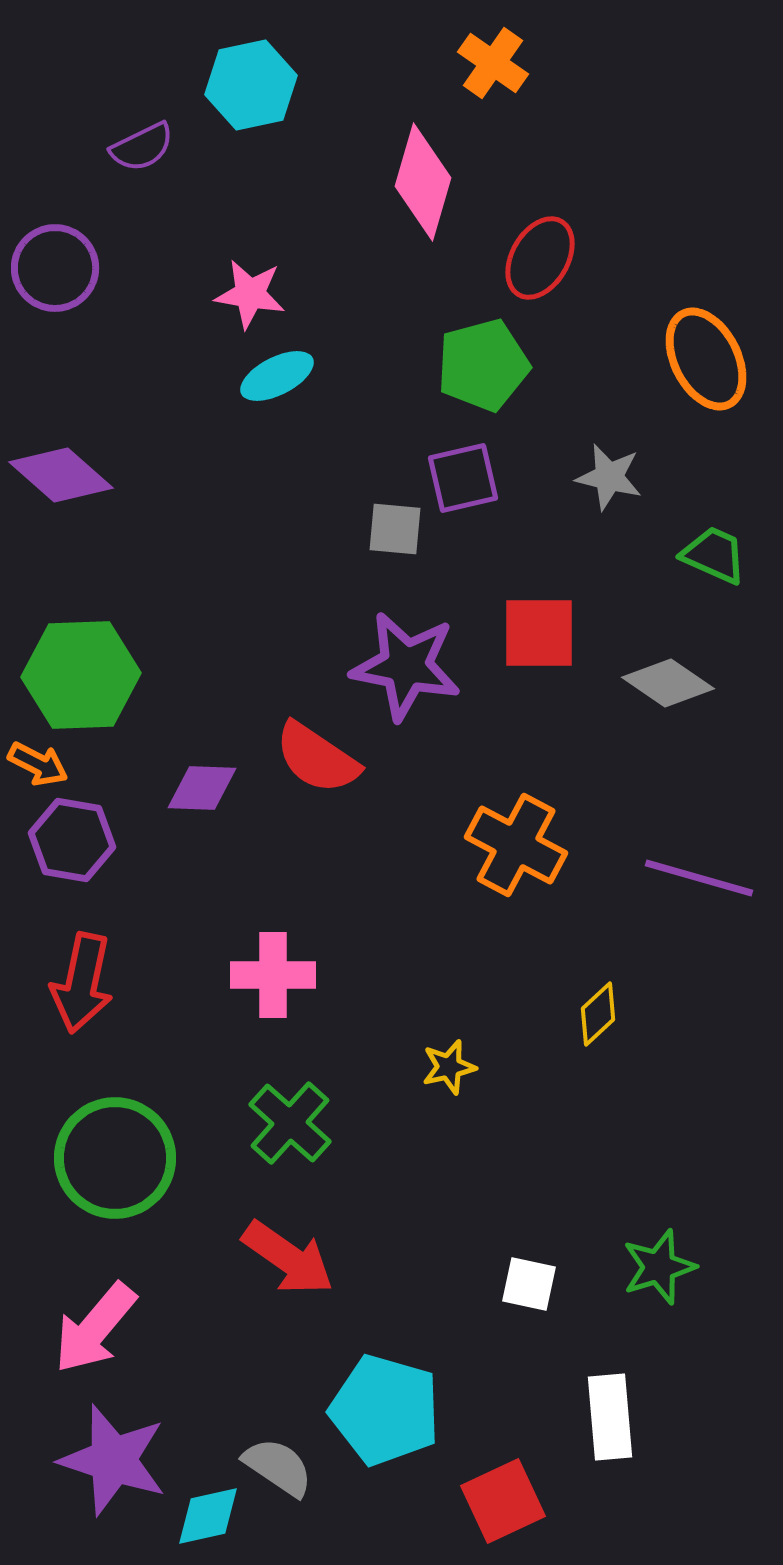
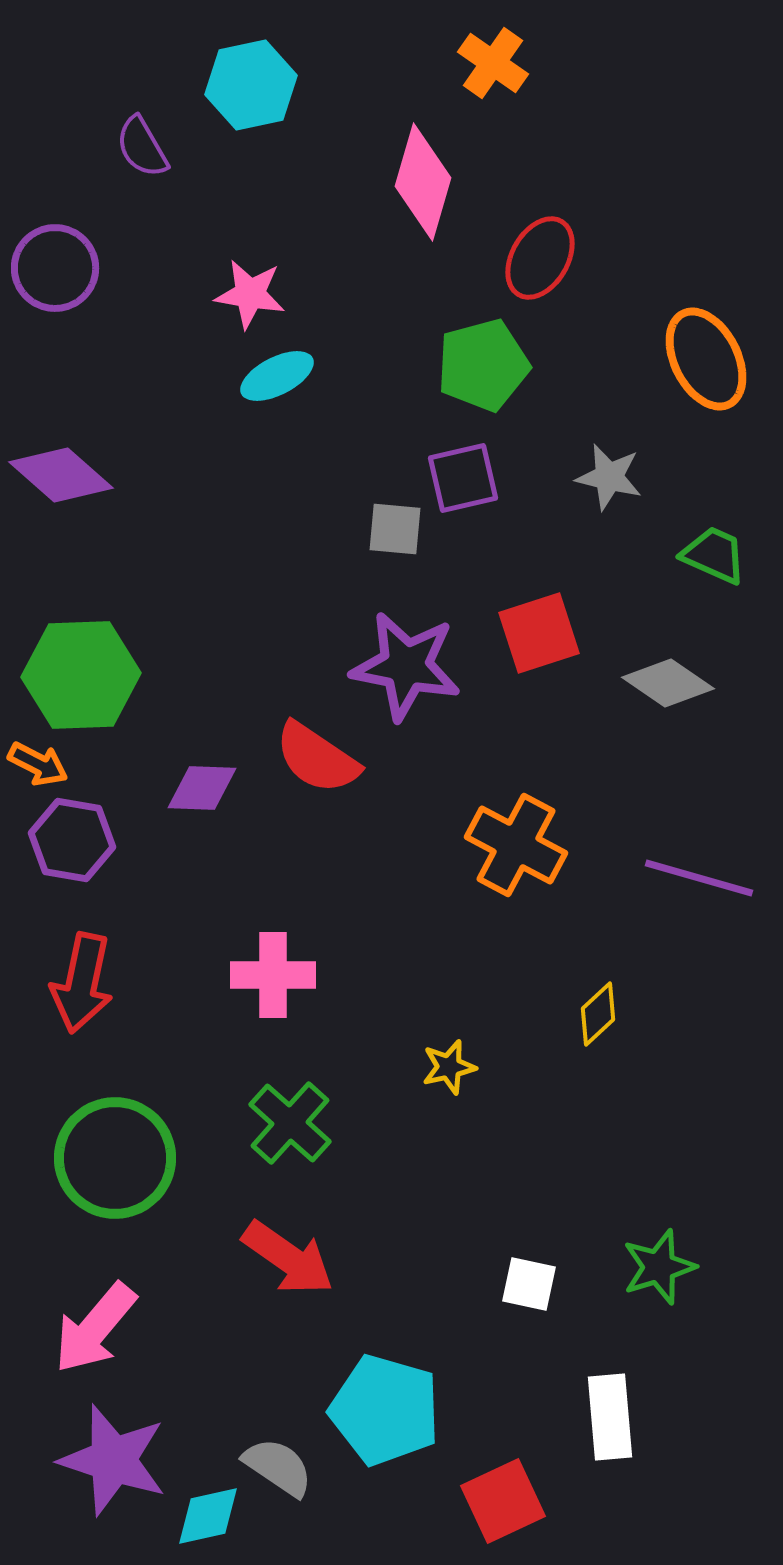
purple semicircle at (142, 147): rotated 86 degrees clockwise
red square at (539, 633): rotated 18 degrees counterclockwise
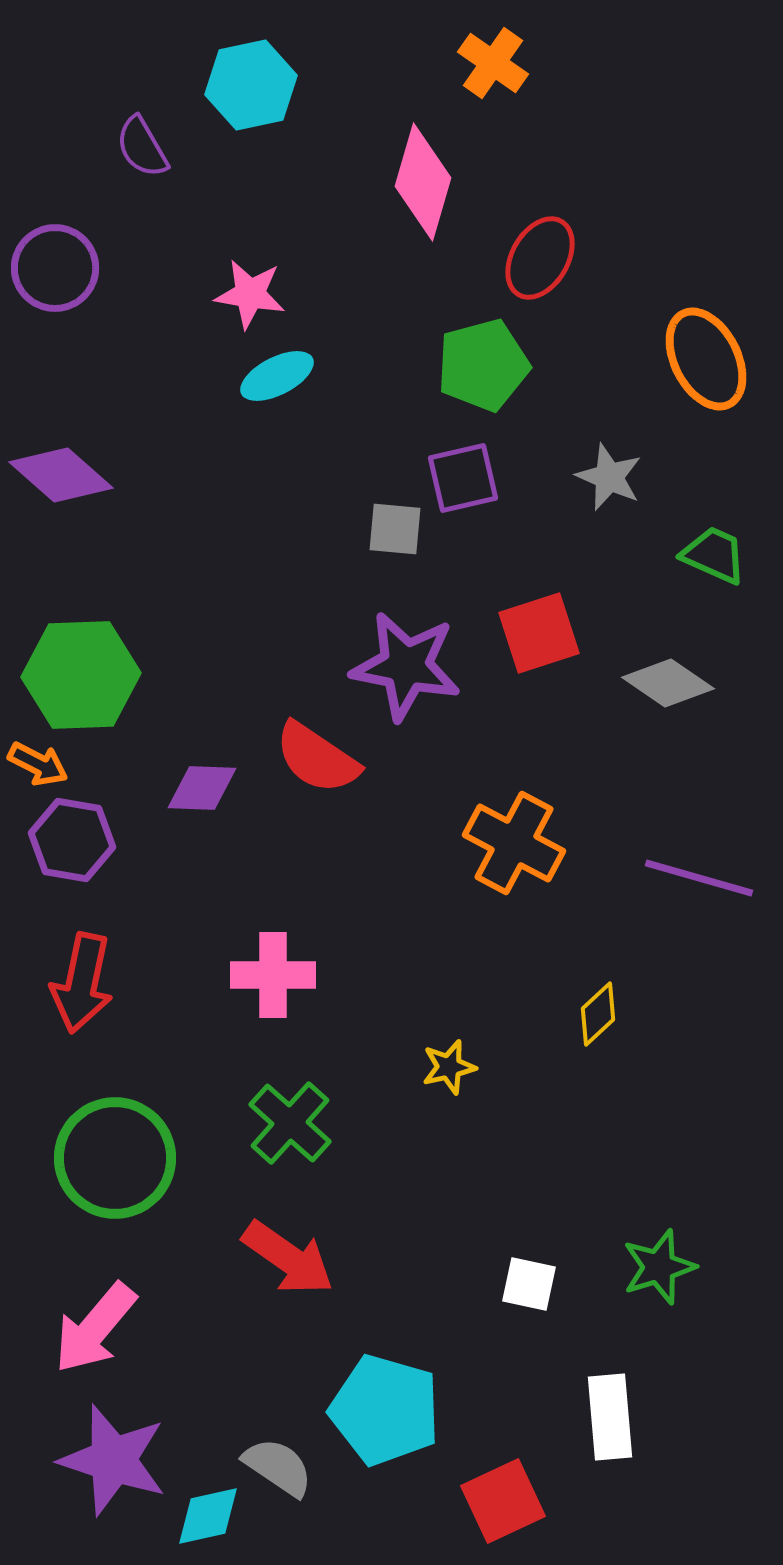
gray star at (609, 477): rotated 10 degrees clockwise
orange cross at (516, 845): moved 2 px left, 2 px up
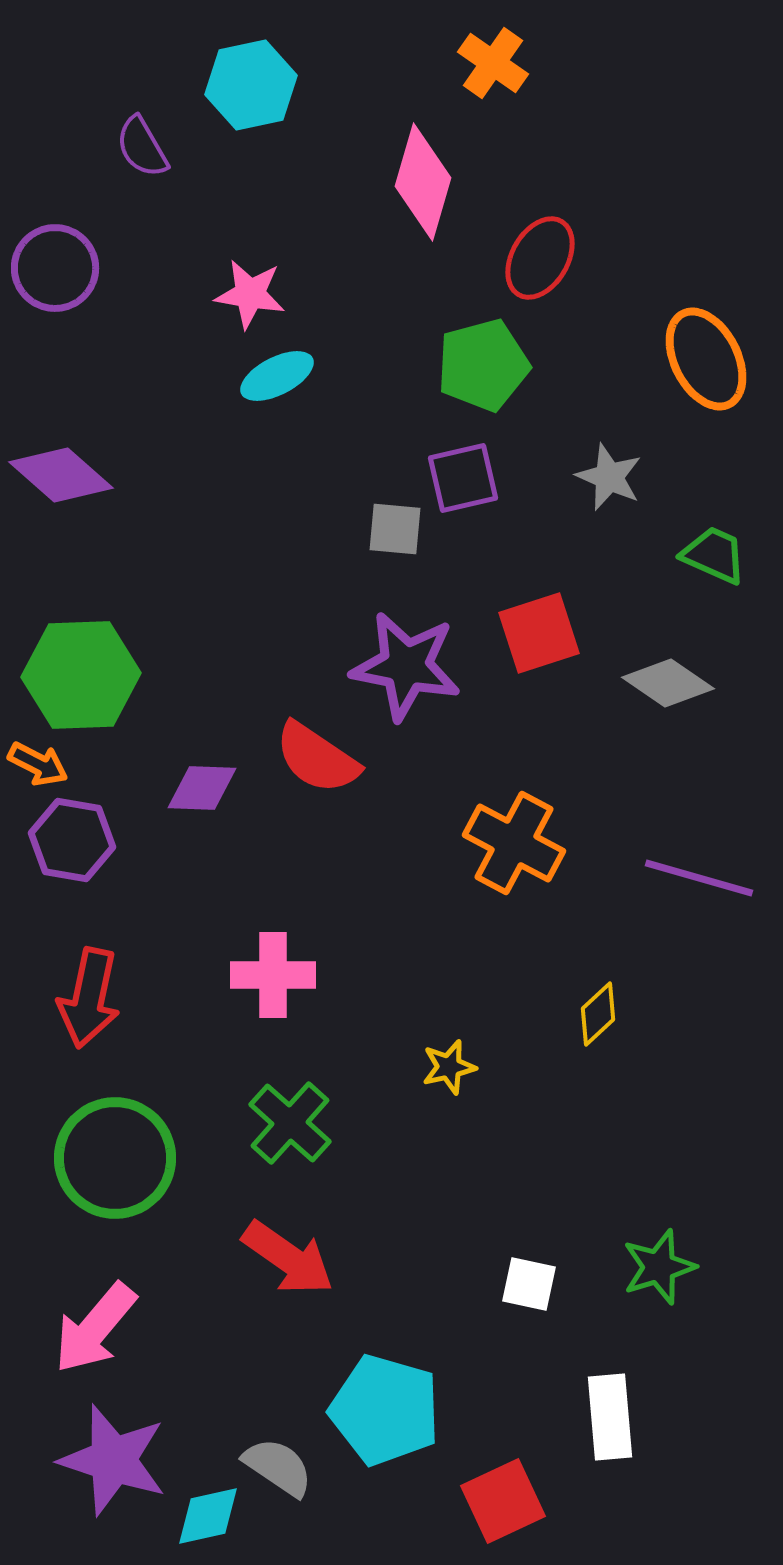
red arrow at (82, 983): moved 7 px right, 15 px down
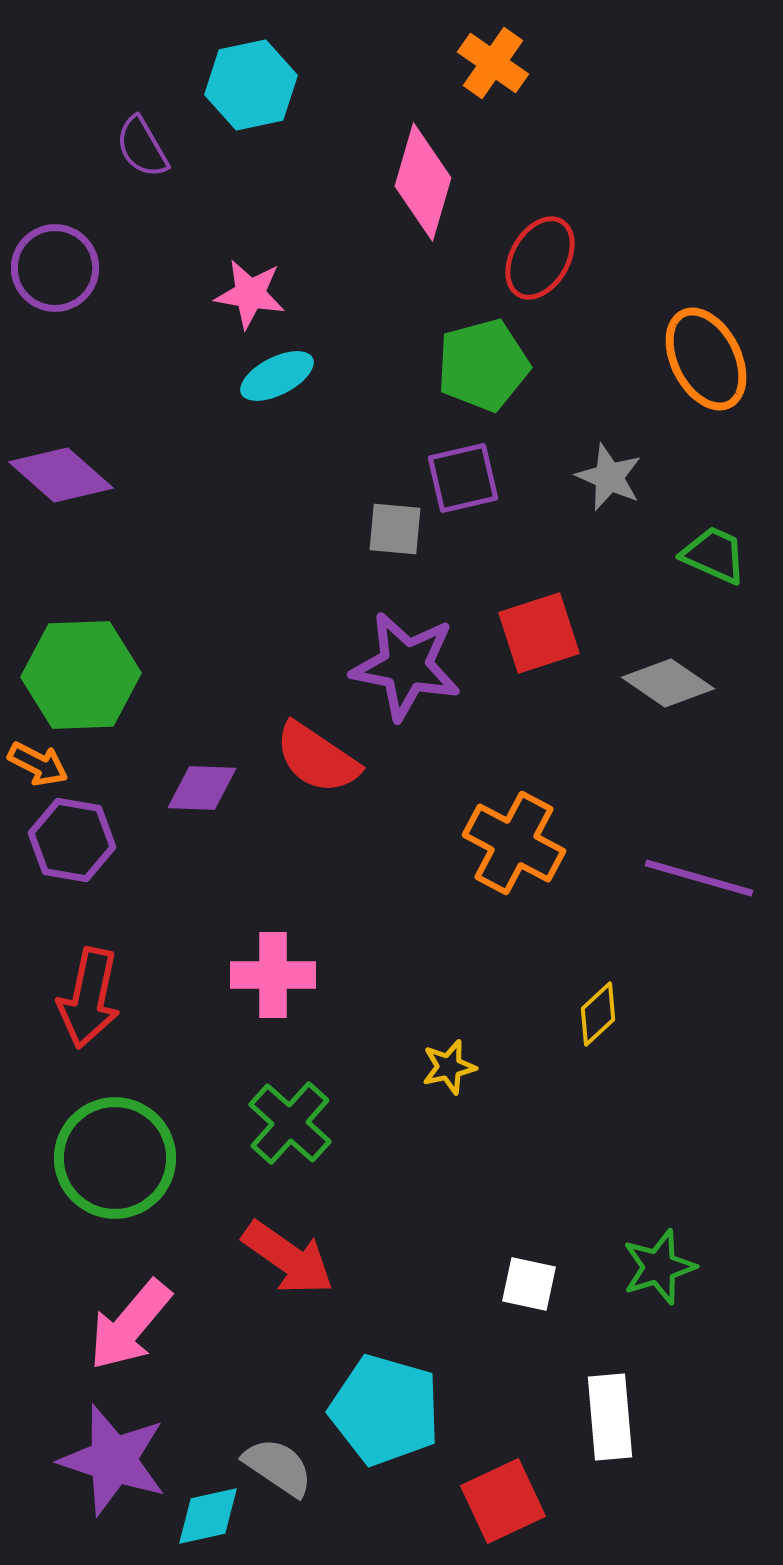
pink arrow at (95, 1328): moved 35 px right, 3 px up
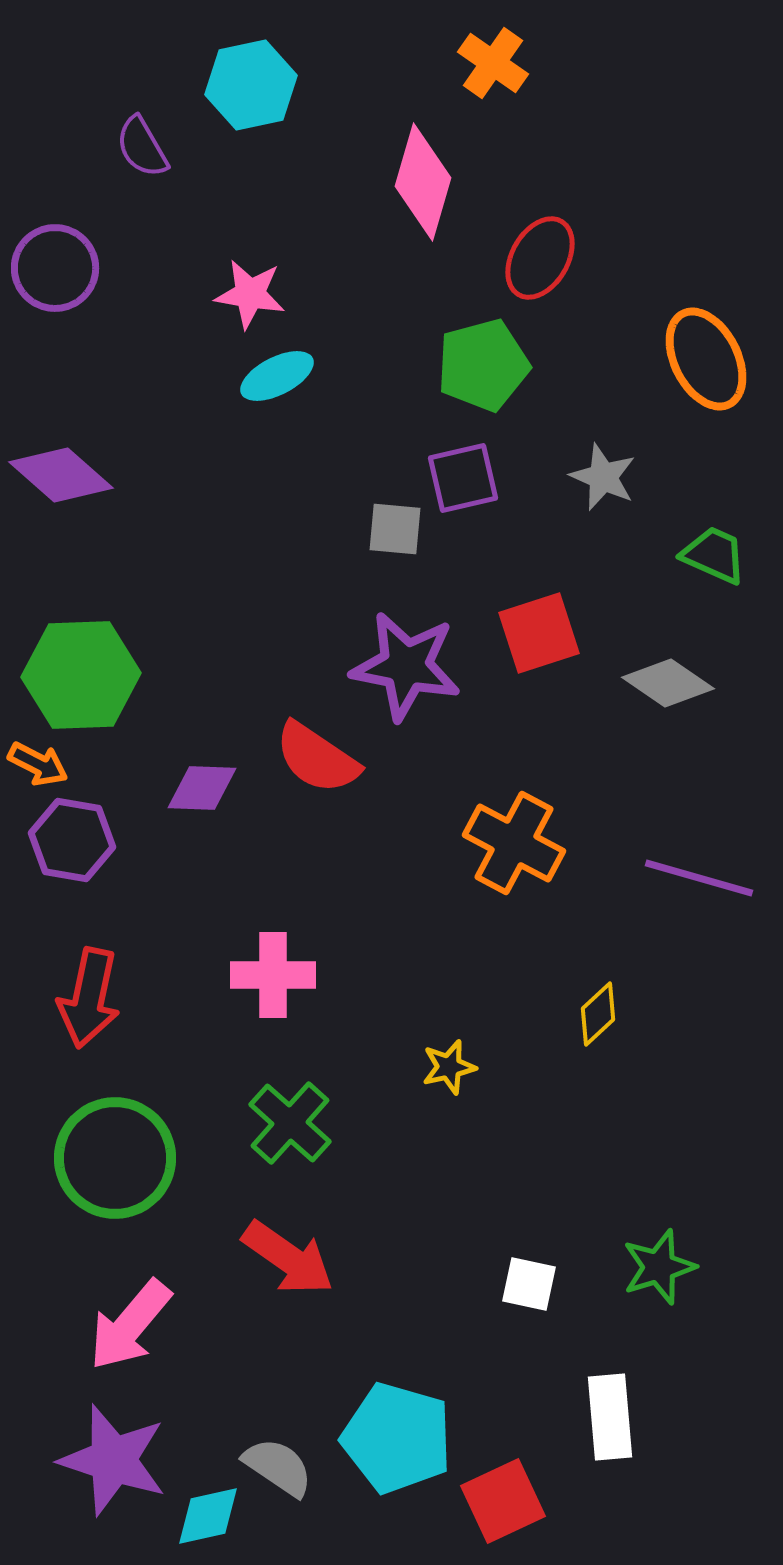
gray star at (609, 477): moved 6 px left
cyan pentagon at (385, 1410): moved 12 px right, 28 px down
